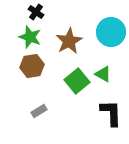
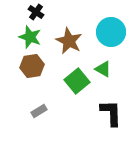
brown star: rotated 16 degrees counterclockwise
green triangle: moved 5 px up
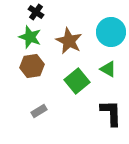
green triangle: moved 5 px right
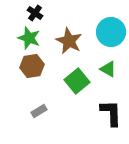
black cross: moved 1 px left, 1 px down
green star: moved 1 px left, 1 px down
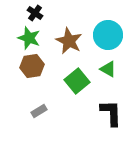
cyan circle: moved 3 px left, 3 px down
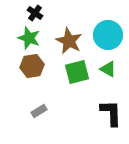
green square: moved 9 px up; rotated 25 degrees clockwise
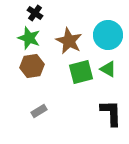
green square: moved 4 px right
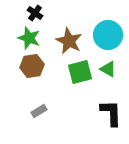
green square: moved 1 px left
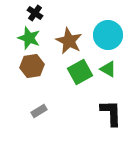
green square: rotated 15 degrees counterclockwise
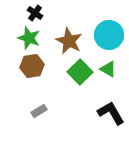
cyan circle: moved 1 px right
green square: rotated 15 degrees counterclockwise
black L-shape: rotated 28 degrees counterclockwise
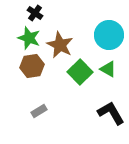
brown star: moved 9 px left, 4 px down
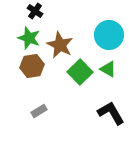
black cross: moved 2 px up
